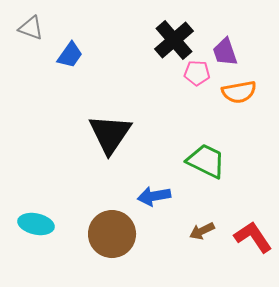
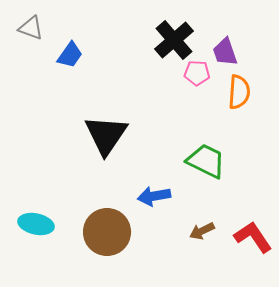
orange semicircle: rotated 76 degrees counterclockwise
black triangle: moved 4 px left, 1 px down
brown circle: moved 5 px left, 2 px up
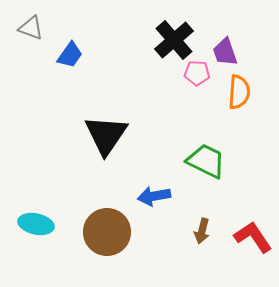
brown arrow: rotated 50 degrees counterclockwise
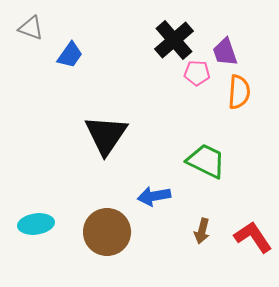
cyan ellipse: rotated 20 degrees counterclockwise
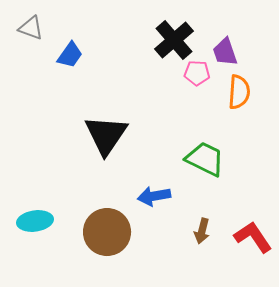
green trapezoid: moved 1 px left, 2 px up
cyan ellipse: moved 1 px left, 3 px up
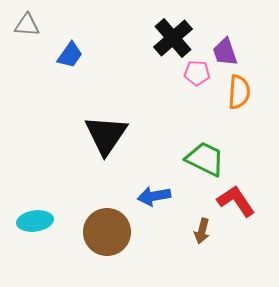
gray triangle: moved 4 px left, 3 px up; rotated 16 degrees counterclockwise
black cross: moved 1 px left, 2 px up
red L-shape: moved 17 px left, 36 px up
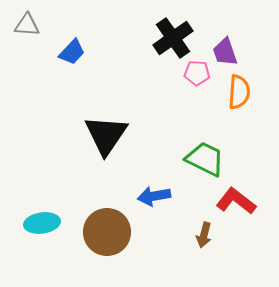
black cross: rotated 6 degrees clockwise
blue trapezoid: moved 2 px right, 3 px up; rotated 8 degrees clockwise
red L-shape: rotated 18 degrees counterclockwise
cyan ellipse: moved 7 px right, 2 px down
brown arrow: moved 2 px right, 4 px down
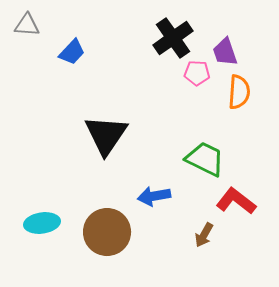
brown arrow: rotated 15 degrees clockwise
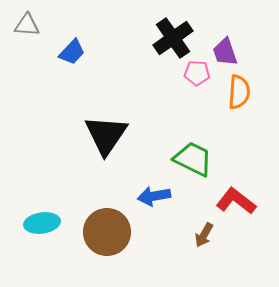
green trapezoid: moved 12 px left
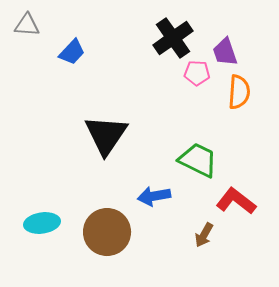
green trapezoid: moved 5 px right, 1 px down
